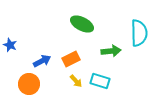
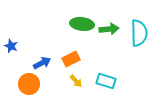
green ellipse: rotated 20 degrees counterclockwise
blue star: moved 1 px right, 1 px down
green arrow: moved 2 px left, 22 px up
blue arrow: moved 2 px down
cyan rectangle: moved 6 px right
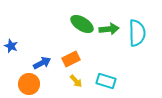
green ellipse: rotated 25 degrees clockwise
cyan semicircle: moved 2 px left
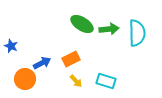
orange circle: moved 4 px left, 5 px up
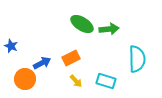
cyan semicircle: moved 26 px down
orange rectangle: moved 1 px up
